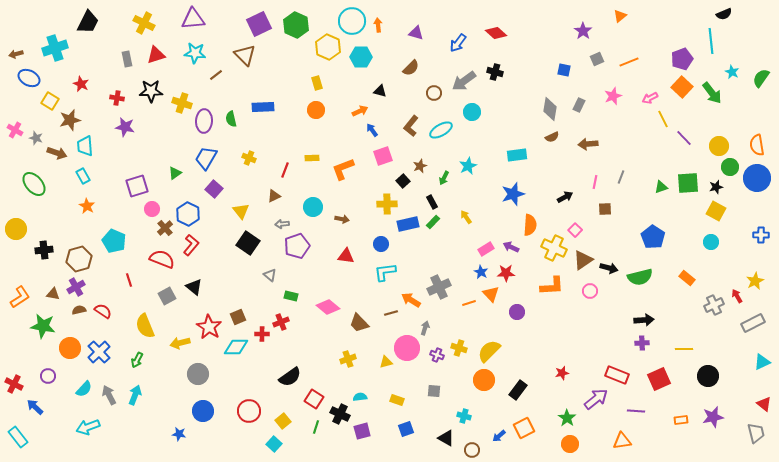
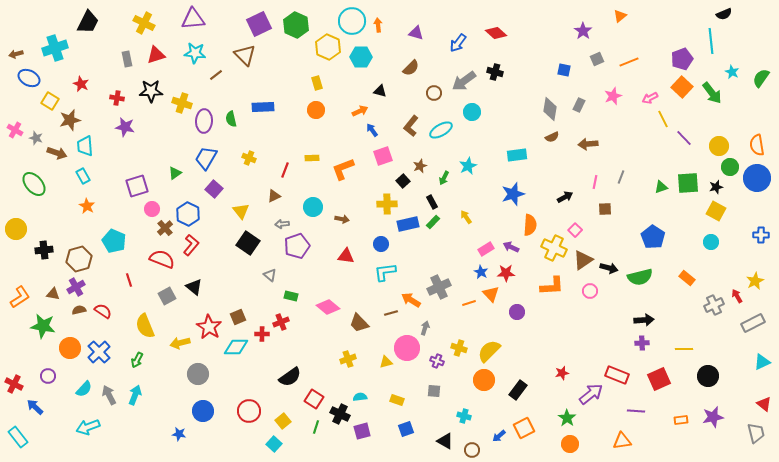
purple cross at (437, 355): moved 6 px down
purple arrow at (596, 399): moved 5 px left, 5 px up
black triangle at (446, 438): moved 1 px left, 3 px down
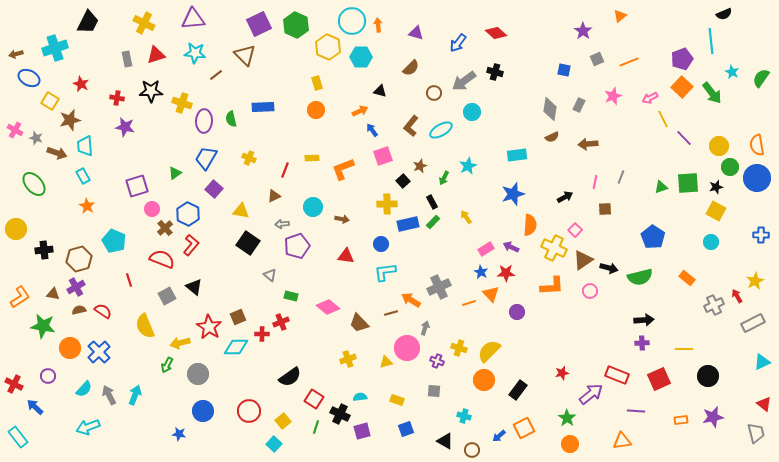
yellow triangle at (241, 211): rotated 42 degrees counterclockwise
green arrow at (137, 360): moved 30 px right, 5 px down
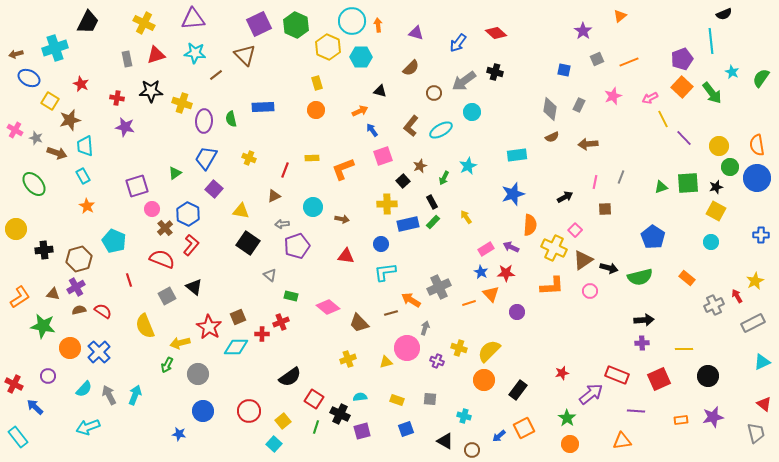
gray square at (434, 391): moved 4 px left, 8 px down
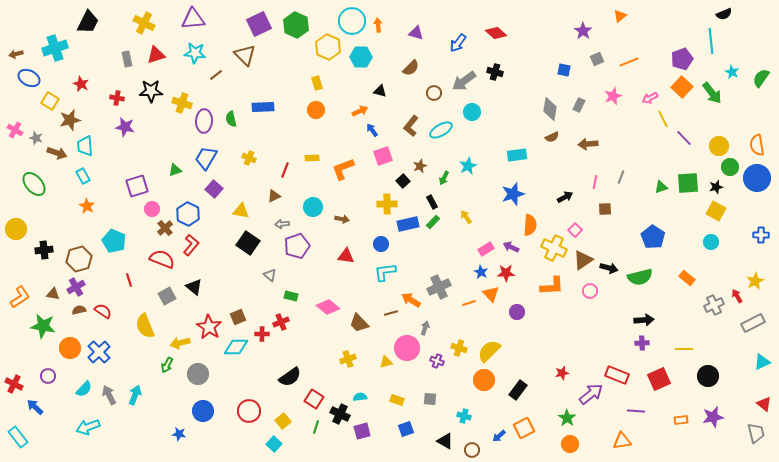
green triangle at (175, 173): moved 3 px up; rotated 16 degrees clockwise
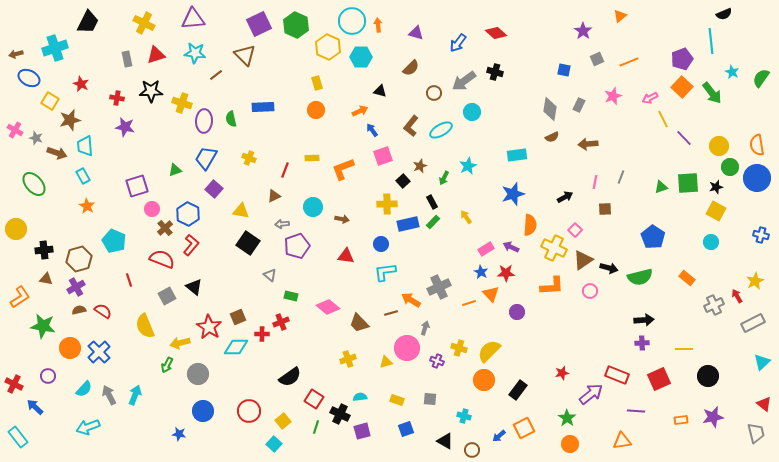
blue cross at (761, 235): rotated 14 degrees clockwise
brown triangle at (53, 294): moved 7 px left, 15 px up
cyan triangle at (762, 362): rotated 18 degrees counterclockwise
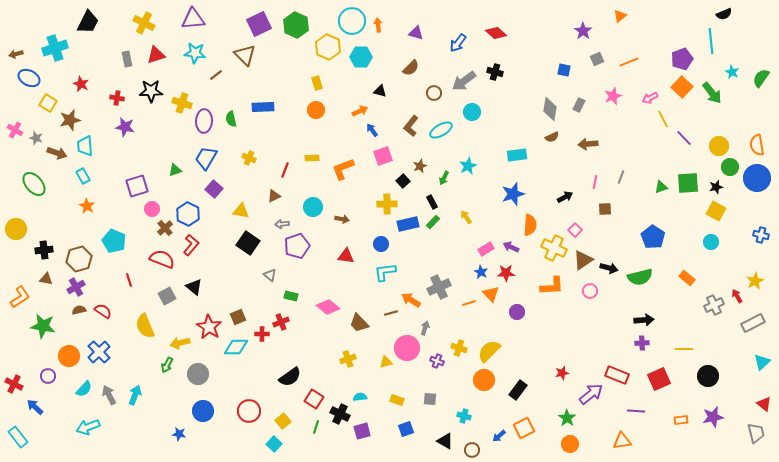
yellow square at (50, 101): moved 2 px left, 2 px down
orange circle at (70, 348): moved 1 px left, 8 px down
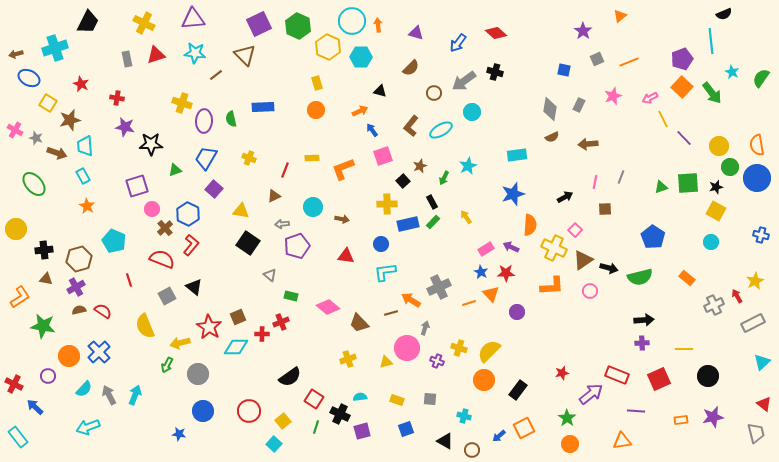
green hexagon at (296, 25): moved 2 px right, 1 px down
black star at (151, 91): moved 53 px down
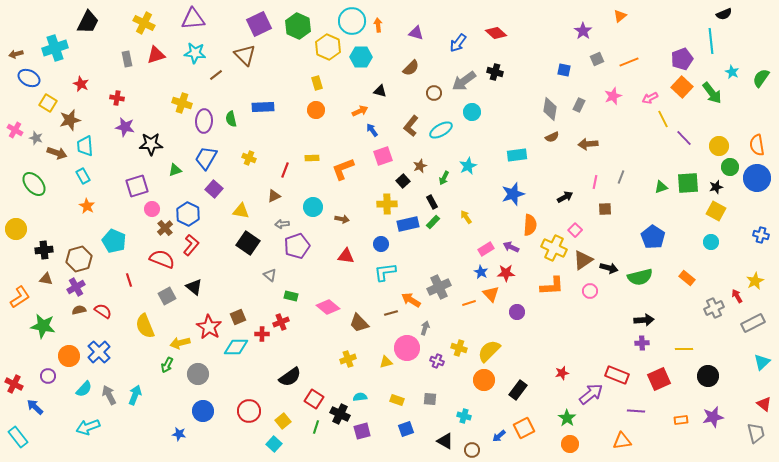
gray cross at (714, 305): moved 3 px down
